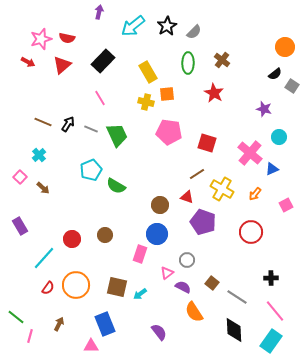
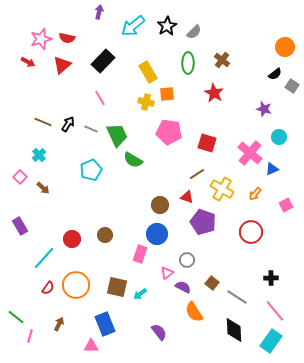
green semicircle at (116, 186): moved 17 px right, 26 px up
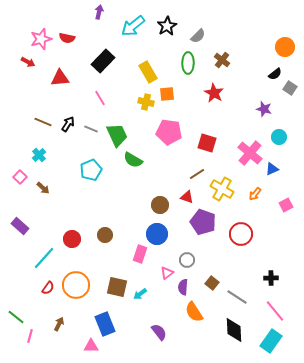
gray semicircle at (194, 32): moved 4 px right, 4 px down
red triangle at (62, 65): moved 2 px left, 13 px down; rotated 36 degrees clockwise
gray square at (292, 86): moved 2 px left, 2 px down
purple rectangle at (20, 226): rotated 18 degrees counterclockwise
red circle at (251, 232): moved 10 px left, 2 px down
purple semicircle at (183, 287): rotated 112 degrees counterclockwise
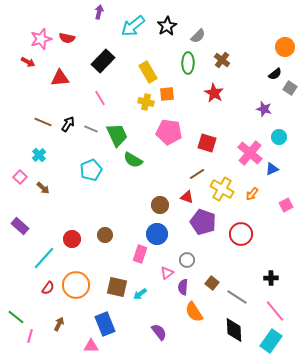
orange arrow at (255, 194): moved 3 px left
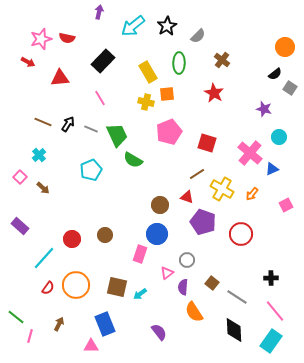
green ellipse at (188, 63): moved 9 px left
pink pentagon at (169, 132): rotated 30 degrees counterclockwise
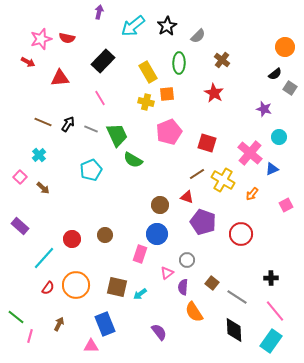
yellow cross at (222, 189): moved 1 px right, 9 px up
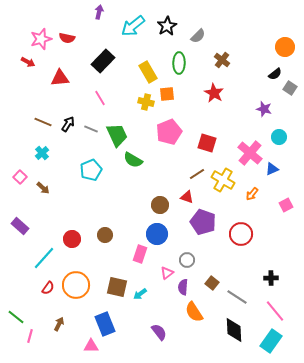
cyan cross at (39, 155): moved 3 px right, 2 px up
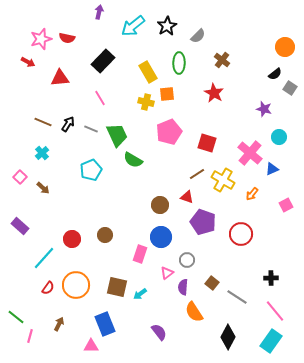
blue circle at (157, 234): moved 4 px right, 3 px down
black diamond at (234, 330): moved 6 px left, 7 px down; rotated 30 degrees clockwise
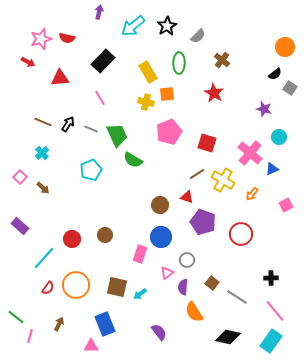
black diamond at (228, 337): rotated 75 degrees clockwise
